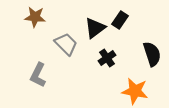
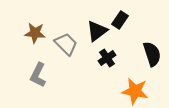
brown star: moved 16 px down
black triangle: moved 2 px right, 3 px down
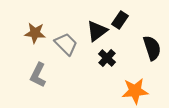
black semicircle: moved 6 px up
black cross: rotated 12 degrees counterclockwise
orange star: rotated 16 degrees counterclockwise
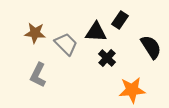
black triangle: moved 1 px left, 1 px down; rotated 40 degrees clockwise
black semicircle: moved 1 px left, 1 px up; rotated 15 degrees counterclockwise
orange star: moved 3 px left, 1 px up
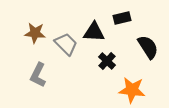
black rectangle: moved 2 px right, 2 px up; rotated 42 degrees clockwise
black triangle: moved 2 px left
black semicircle: moved 3 px left
black cross: moved 3 px down
orange star: rotated 12 degrees clockwise
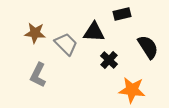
black rectangle: moved 4 px up
black cross: moved 2 px right, 1 px up
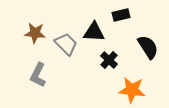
black rectangle: moved 1 px left, 1 px down
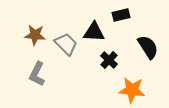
brown star: moved 2 px down
gray L-shape: moved 1 px left, 1 px up
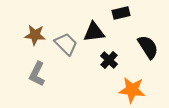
black rectangle: moved 2 px up
black triangle: rotated 10 degrees counterclockwise
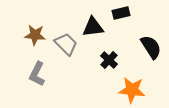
black triangle: moved 1 px left, 5 px up
black semicircle: moved 3 px right
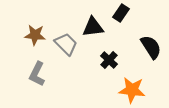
black rectangle: rotated 42 degrees counterclockwise
